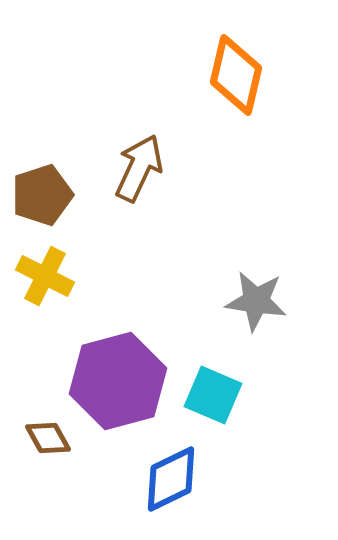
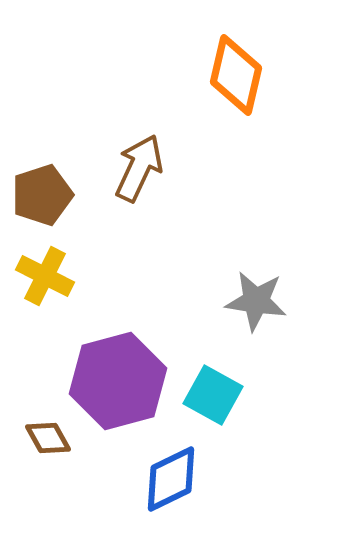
cyan square: rotated 6 degrees clockwise
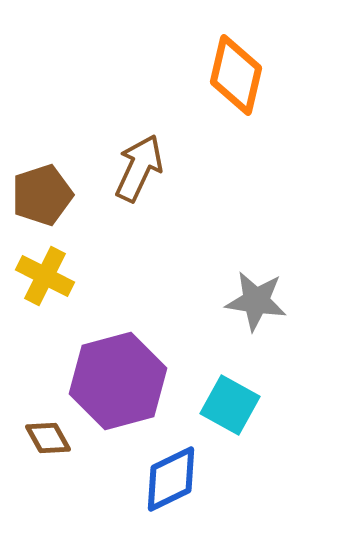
cyan square: moved 17 px right, 10 px down
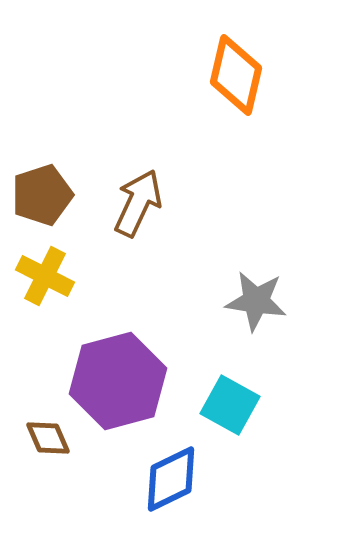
brown arrow: moved 1 px left, 35 px down
brown diamond: rotated 6 degrees clockwise
